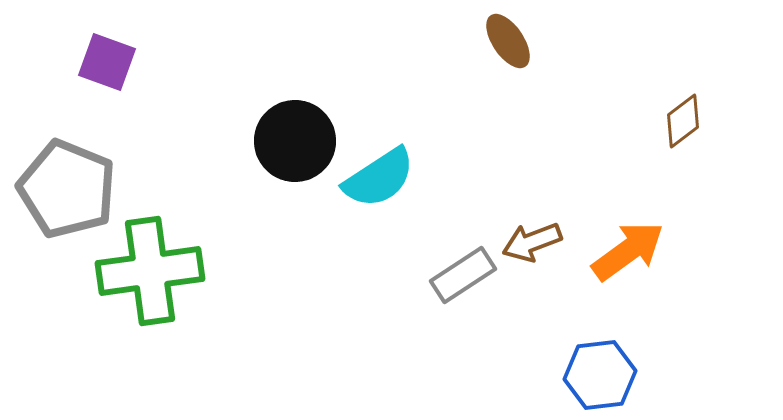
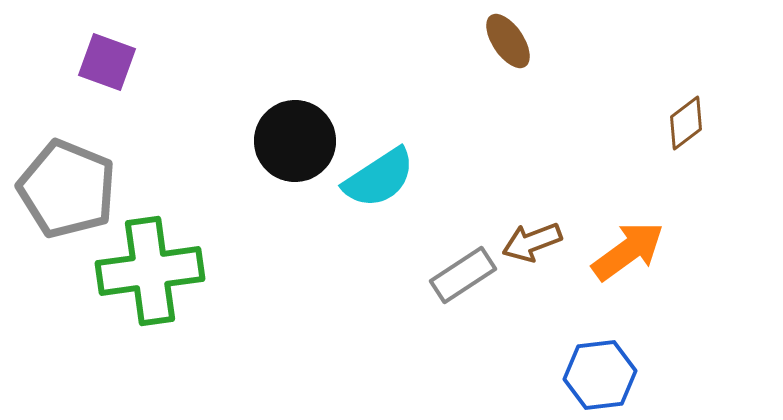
brown diamond: moved 3 px right, 2 px down
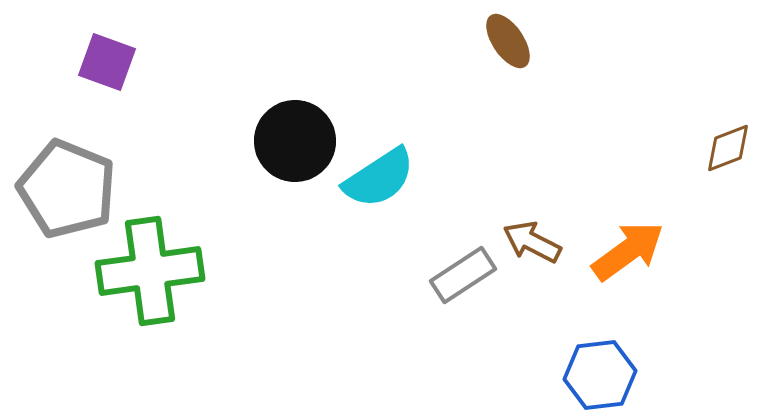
brown diamond: moved 42 px right, 25 px down; rotated 16 degrees clockwise
brown arrow: rotated 48 degrees clockwise
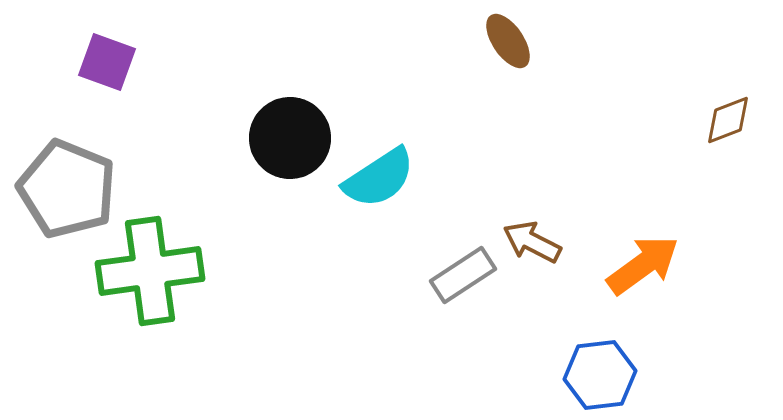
black circle: moved 5 px left, 3 px up
brown diamond: moved 28 px up
orange arrow: moved 15 px right, 14 px down
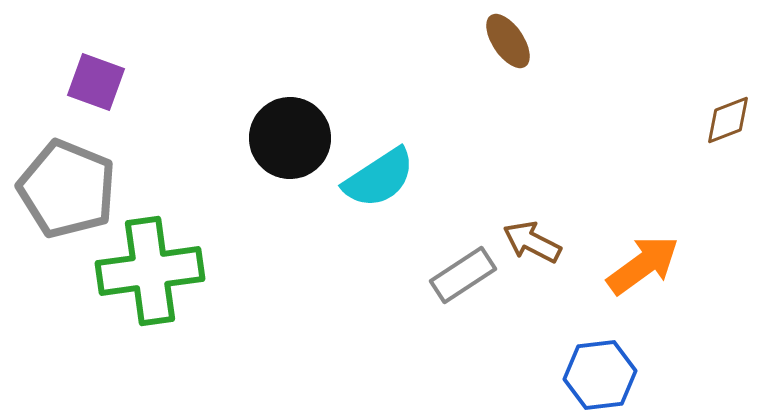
purple square: moved 11 px left, 20 px down
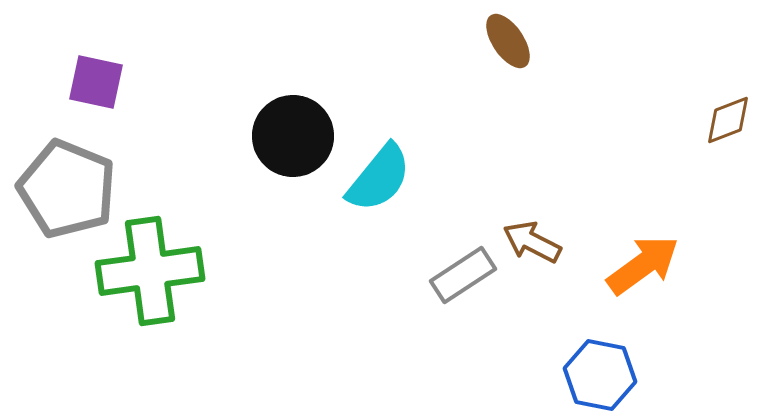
purple square: rotated 8 degrees counterclockwise
black circle: moved 3 px right, 2 px up
cyan semicircle: rotated 18 degrees counterclockwise
blue hexagon: rotated 18 degrees clockwise
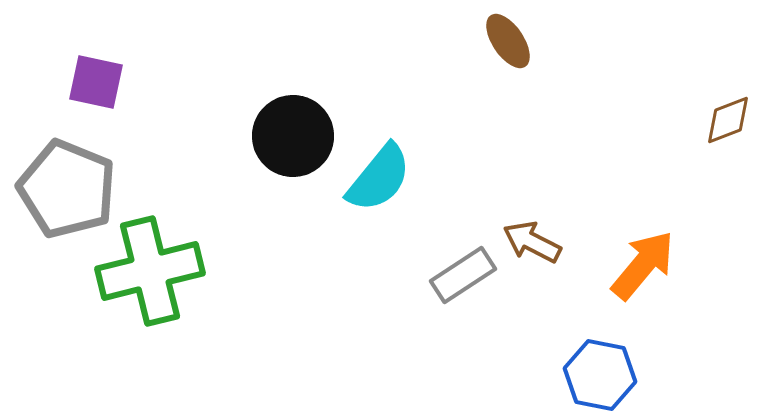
orange arrow: rotated 14 degrees counterclockwise
green cross: rotated 6 degrees counterclockwise
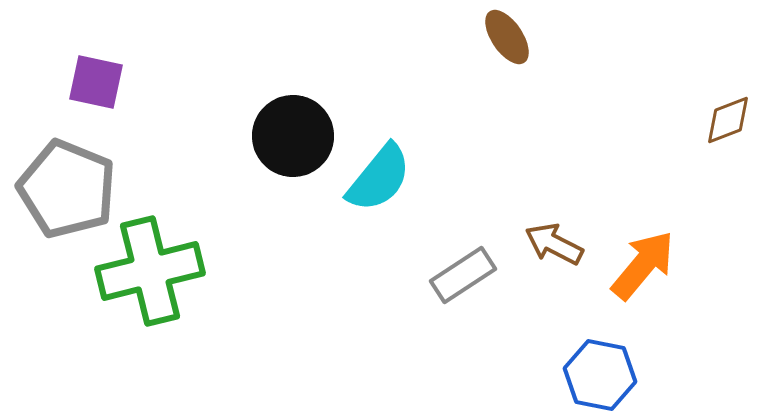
brown ellipse: moved 1 px left, 4 px up
brown arrow: moved 22 px right, 2 px down
